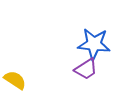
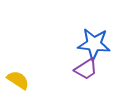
yellow semicircle: moved 3 px right
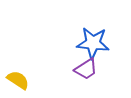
blue star: moved 1 px left, 1 px up
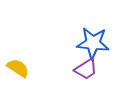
yellow semicircle: moved 12 px up
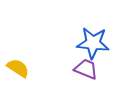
purple trapezoid: rotated 125 degrees counterclockwise
